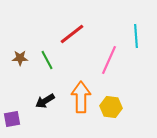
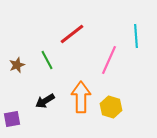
brown star: moved 3 px left, 7 px down; rotated 21 degrees counterclockwise
yellow hexagon: rotated 10 degrees clockwise
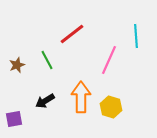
purple square: moved 2 px right
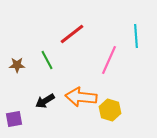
brown star: rotated 21 degrees clockwise
orange arrow: rotated 84 degrees counterclockwise
yellow hexagon: moved 1 px left, 3 px down
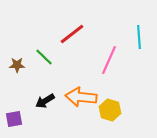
cyan line: moved 3 px right, 1 px down
green line: moved 3 px left, 3 px up; rotated 18 degrees counterclockwise
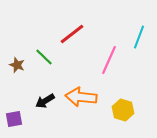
cyan line: rotated 25 degrees clockwise
brown star: rotated 21 degrees clockwise
yellow hexagon: moved 13 px right
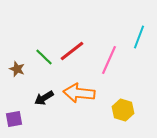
red line: moved 17 px down
brown star: moved 4 px down
orange arrow: moved 2 px left, 4 px up
black arrow: moved 1 px left, 3 px up
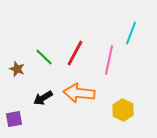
cyan line: moved 8 px left, 4 px up
red line: moved 3 px right, 2 px down; rotated 24 degrees counterclockwise
pink line: rotated 12 degrees counterclockwise
black arrow: moved 1 px left
yellow hexagon: rotated 10 degrees clockwise
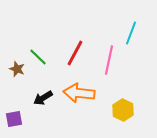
green line: moved 6 px left
